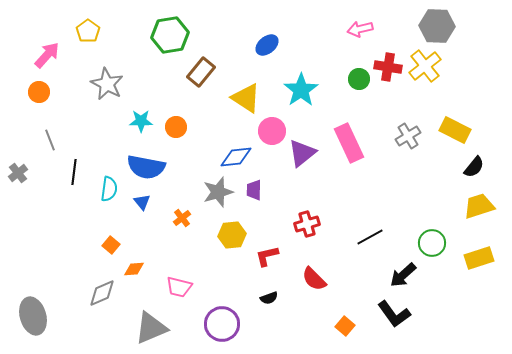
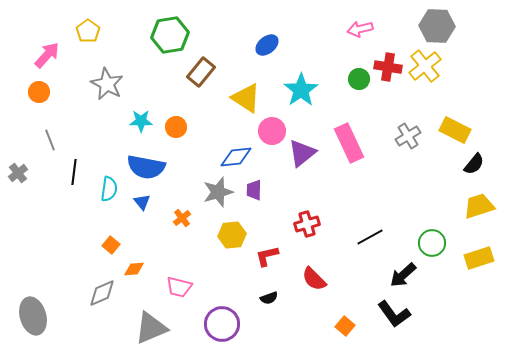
black semicircle at (474, 167): moved 3 px up
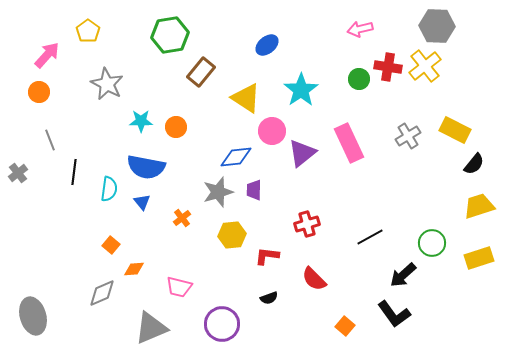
red L-shape at (267, 256): rotated 20 degrees clockwise
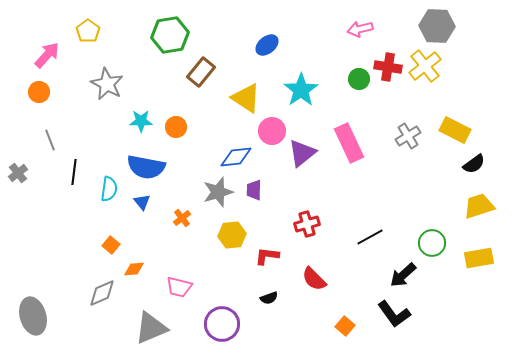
black semicircle at (474, 164): rotated 15 degrees clockwise
yellow rectangle at (479, 258): rotated 8 degrees clockwise
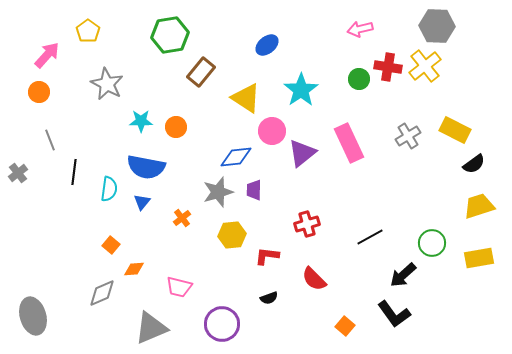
blue triangle at (142, 202): rotated 18 degrees clockwise
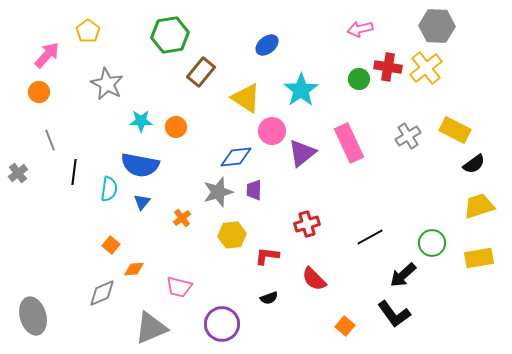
yellow cross at (425, 66): moved 1 px right, 2 px down
blue semicircle at (146, 167): moved 6 px left, 2 px up
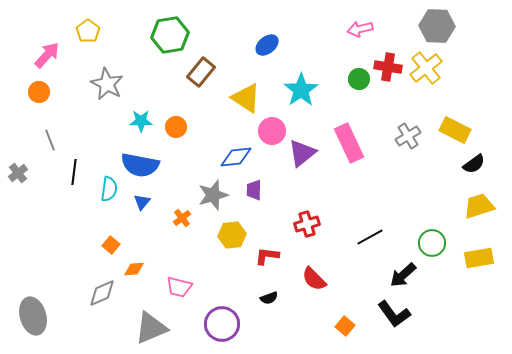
gray star at (218, 192): moved 5 px left, 3 px down
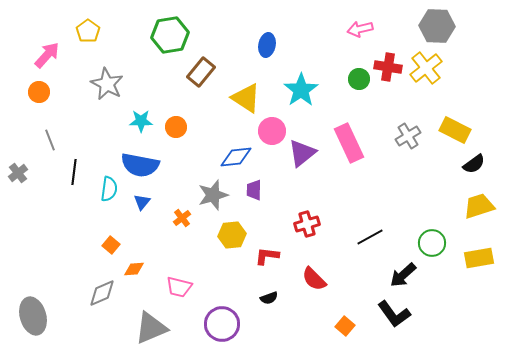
blue ellipse at (267, 45): rotated 40 degrees counterclockwise
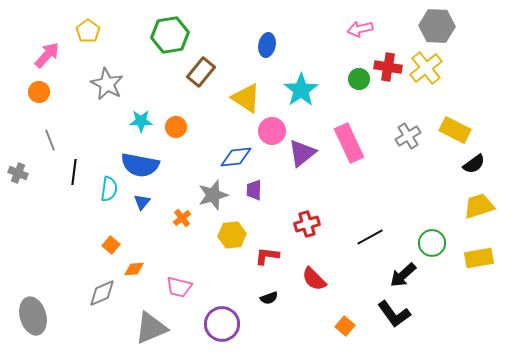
gray cross at (18, 173): rotated 30 degrees counterclockwise
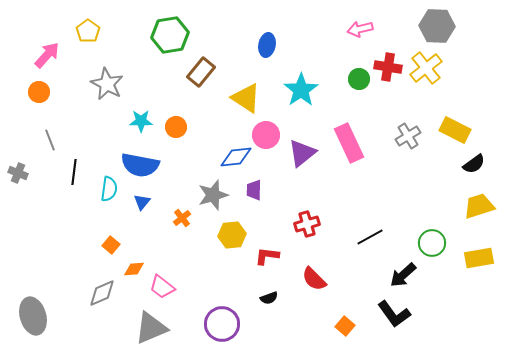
pink circle at (272, 131): moved 6 px left, 4 px down
pink trapezoid at (179, 287): moved 17 px left; rotated 24 degrees clockwise
